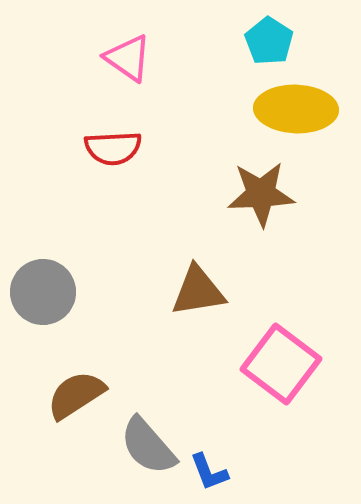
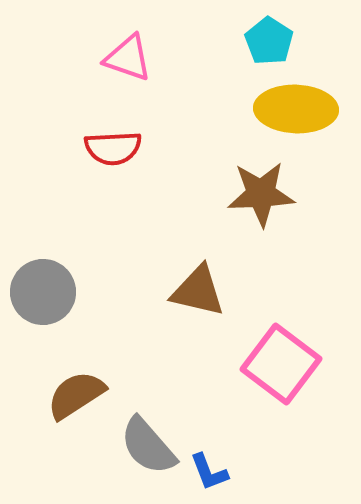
pink triangle: rotated 16 degrees counterclockwise
brown triangle: rotated 22 degrees clockwise
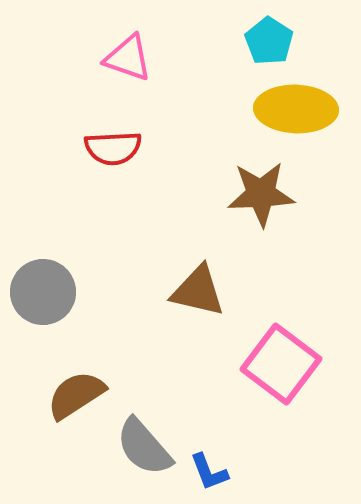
gray semicircle: moved 4 px left, 1 px down
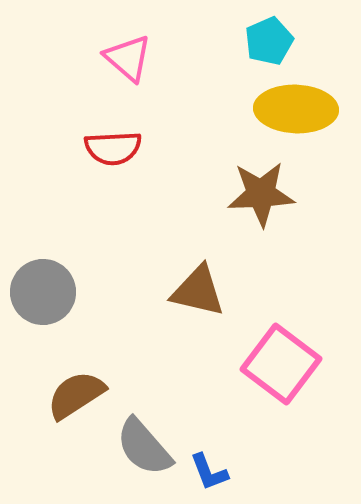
cyan pentagon: rotated 15 degrees clockwise
pink triangle: rotated 22 degrees clockwise
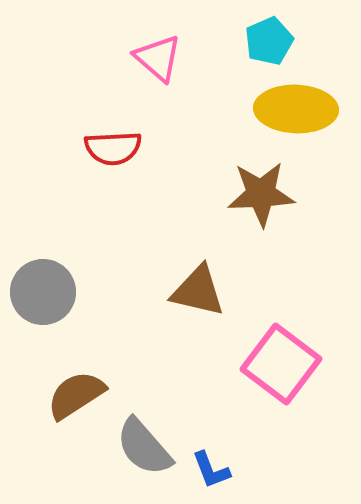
pink triangle: moved 30 px right
blue L-shape: moved 2 px right, 2 px up
